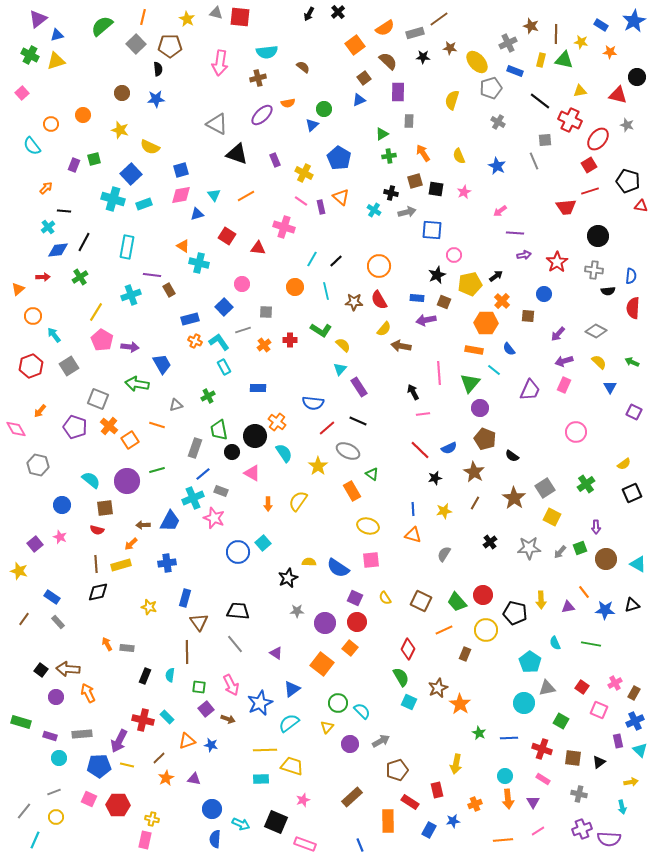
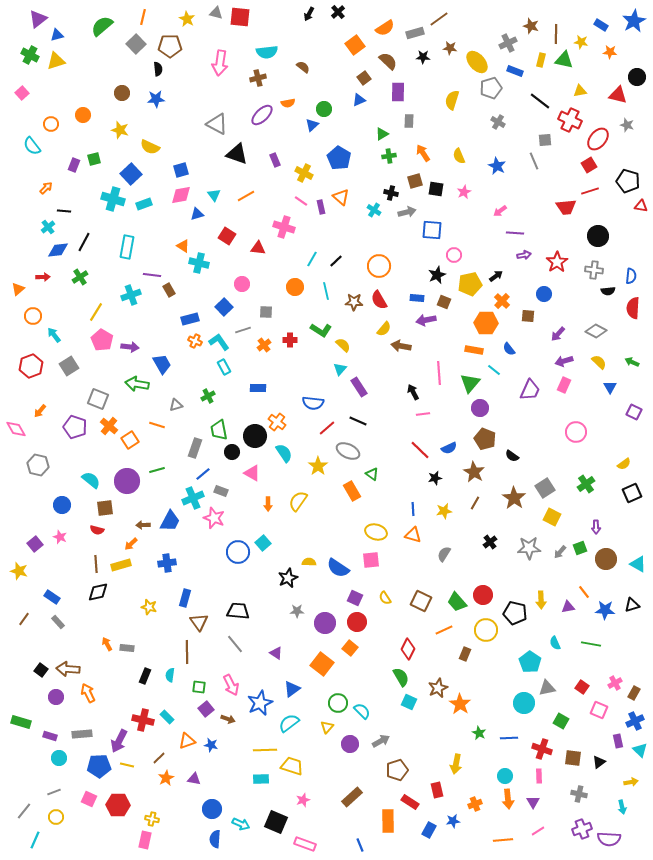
yellow ellipse at (368, 526): moved 8 px right, 6 px down
pink rectangle at (543, 779): moved 4 px left, 3 px up; rotated 56 degrees clockwise
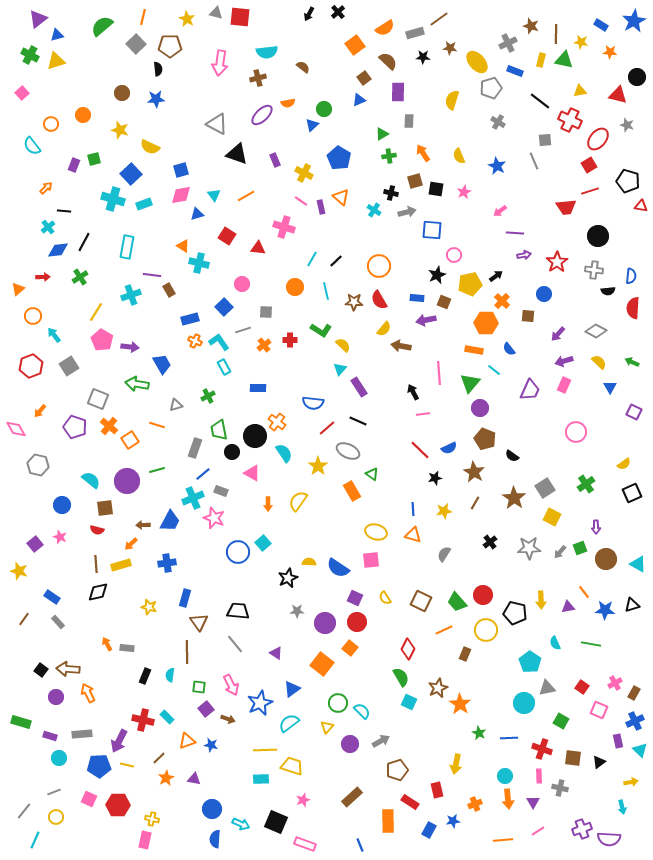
gray cross at (579, 794): moved 19 px left, 6 px up
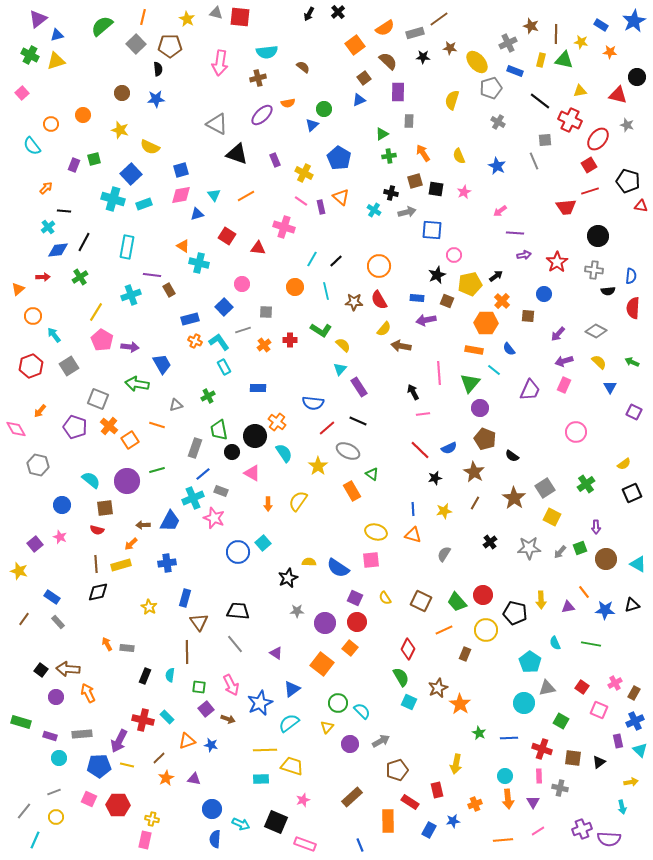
brown square at (444, 302): moved 3 px right, 1 px up
yellow star at (149, 607): rotated 14 degrees clockwise
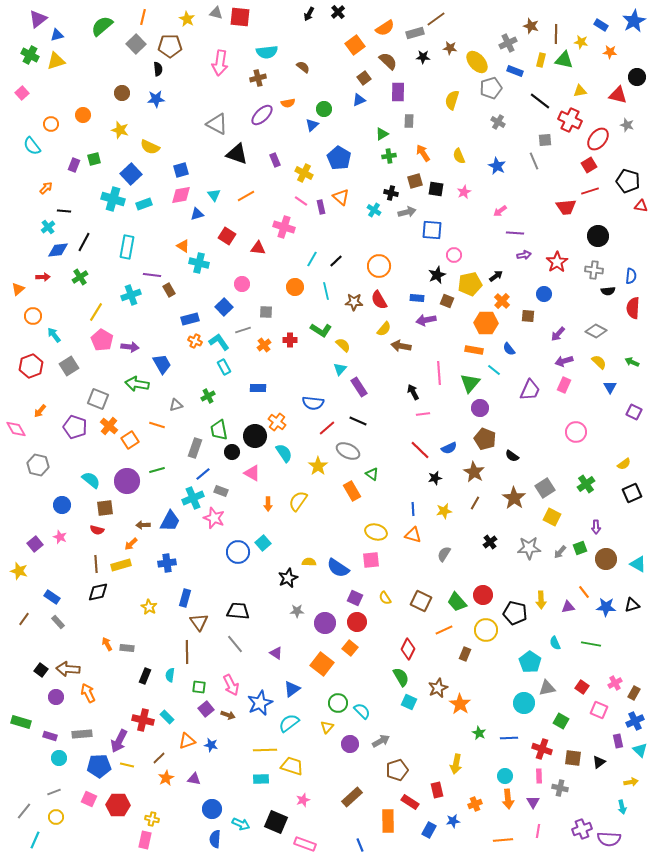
brown line at (439, 19): moved 3 px left
blue star at (605, 610): moved 1 px right, 3 px up
brown arrow at (228, 719): moved 4 px up
pink line at (538, 831): rotated 48 degrees counterclockwise
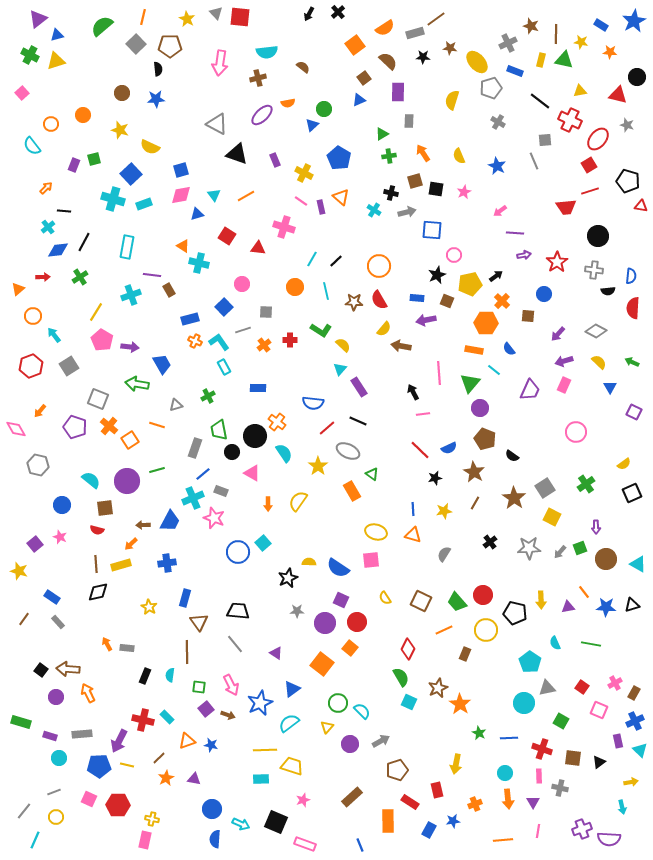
gray triangle at (216, 13): rotated 32 degrees clockwise
purple square at (355, 598): moved 14 px left, 2 px down
cyan circle at (505, 776): moved 3 px up
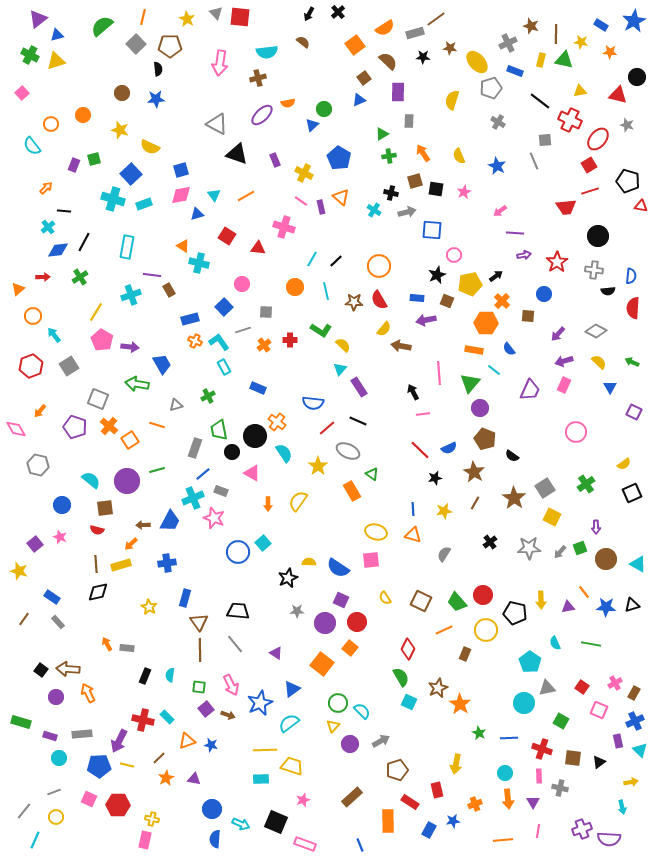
brown semicircle at (303, 67): moved 25 px up
blue rectangle at (258, 388): rotated 21 degrees clockwise
brown line at (187, 652): moved 13 px right, 2 px up
yellow triangle at (327, 727): moved 6 px right, 1 px up
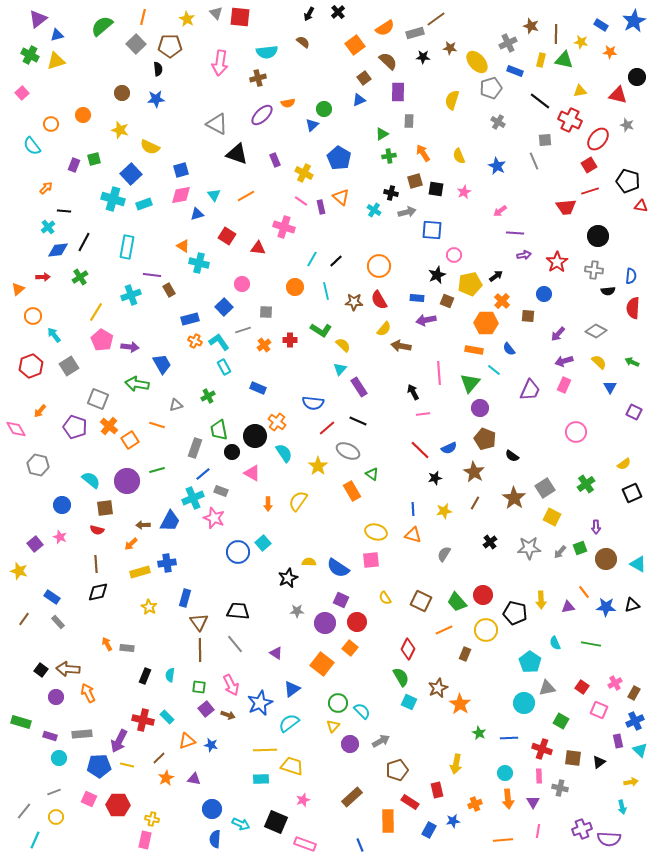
yellow rectangle at (121, 565): moved 19 px right, 7 px down
